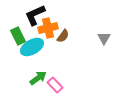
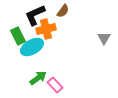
orange cross: moved 2 px left, 1 px down
brown semicircle: moved 25 px up
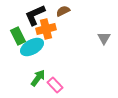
brown semicircle: rotated 152 degrees counterclockwise
green arrow: rotated 18 degrees counterclockwise
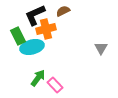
gray triangle: moved 3 px left, 10 px down
cyan ellipse: rotated 15 degrees clockwise
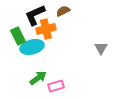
green arrow: rotated 18 degrees clockwise
pink rectangle: moved 1 px right, 1 px down; rotated 63 degrees counterclockwise
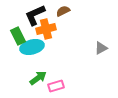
gray triangle: rotated 32 degrees clockwise
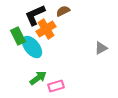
orange cross: rotated 18 degrees counterclockwise
cyan ellipse: rotated 65 degrees clockwise
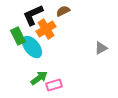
black L-shape: moved 2 px left
green arrow: moved 1 px right
pink rectangle: moved 2 px left, 1 px up
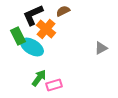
orange cross: rotated 18 degrees counterclockwise
cyan ellipse: rotated 20 degrees counterclockwise
green arrow: rotated 18 degrees counterclockwise
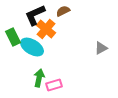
black L-shape: moved 2 px right
green rectangle: moved 5 px left, 1 px down
green arrow: rotated 24 degrees counterclockwise
